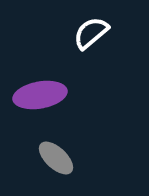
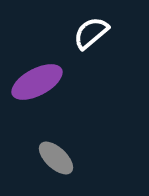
purple ellipse: moved 3 px left, 13 px up; rotated 18 degrees counterclockwise
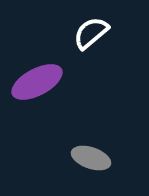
gray ellipse: moved 35 px right; rotated 24 degrees counterclockwise
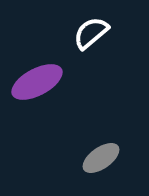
gray ellipse: moved 10 px right; rotated 54 degrees counterclockwise
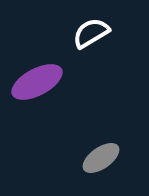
white semicircle: rotated 9 degrees clockwise
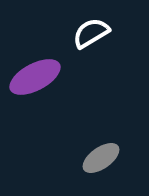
purple ellipse: moved 2 px left, 5 px up
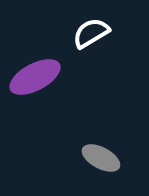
gray ellipse: rotated 63 degrees clockwise
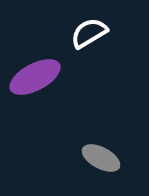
white semicircle: moved 2 px left
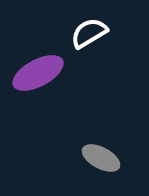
purple ellipse: moved 3 px right, 4 px up
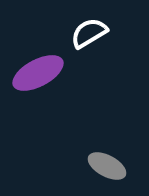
gray ellipse: moved 6 px right, 8 px down
